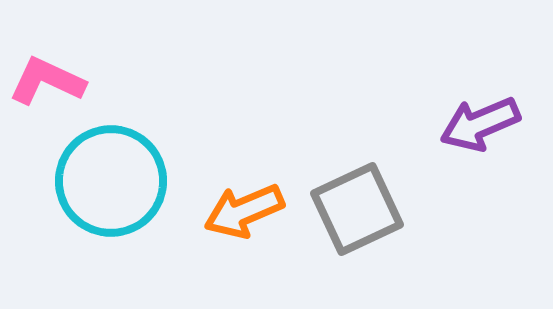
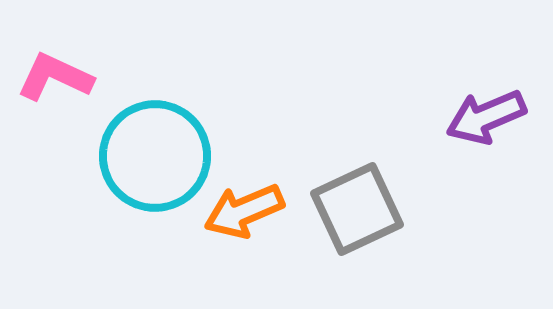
pink L-shape: moved 8 px right, 4 px up
purple arrow: moved 6 px right, 7 px up
cyan circle: moved 44 px right, 25 px up
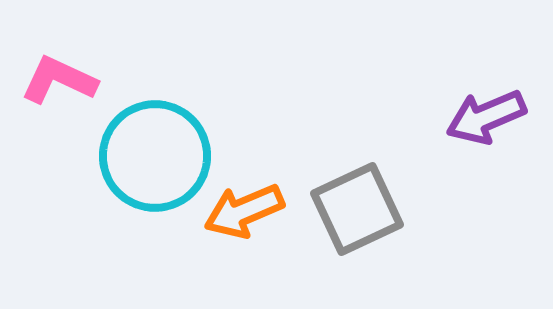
pink L-shape: moved 4 px right, 3 px down
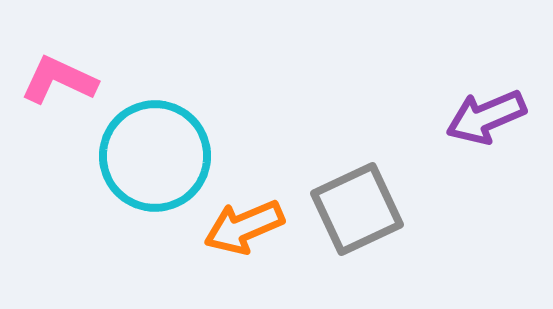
orange arrow: moved 16 px down
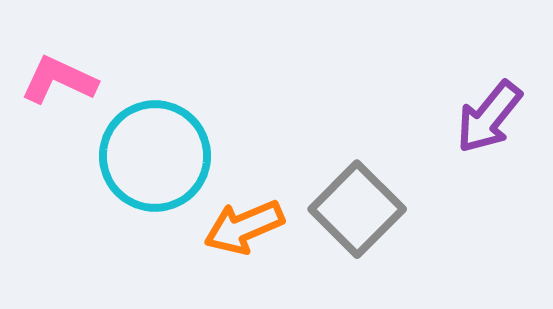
purple arrow: moved 3 px right; rotated 28 degrees counterclockwise
gray square: rotated 20 degrees counterclockwise
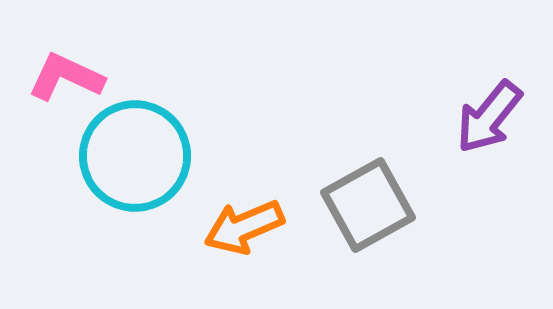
pink L-shape: moved 7 px right, 3 px up
cyan circle: moved 20 px left
gray square: moved 11 px right, 4 px up; rotated 16 degrees clockwise
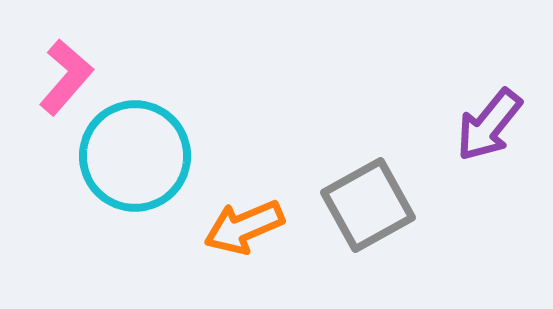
pink L-shape: rotated 106 degrees clockwise
purple arrow: moved 8 px down
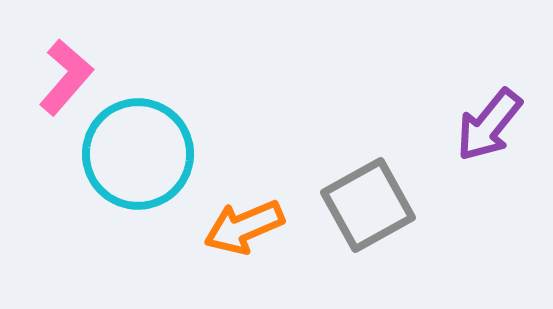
cyan circle: moved 3 px right, 2 px up
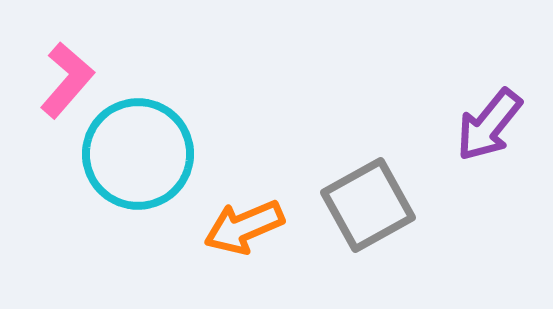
pink L-shape: moved 1 px right, 3 px down
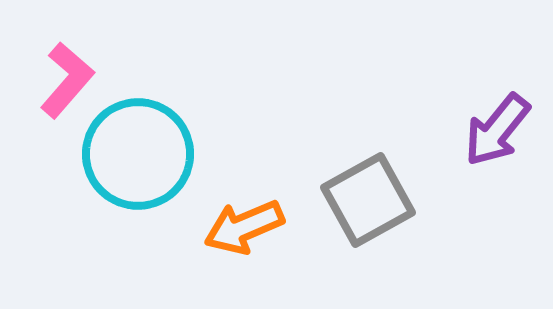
purple arrow: moved 8 px right, 5 px down
gray square: moved 5 px up
